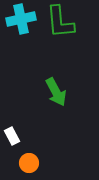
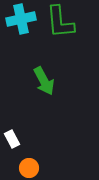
green arrow: moved 12 px left, 11 px up
white rectangle: moved 3 px down
orange circle: moved 5 px down
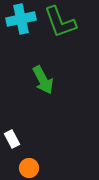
green L-shape: rotated 15 degrees counterclockwise
green arrow: moved 1 px left, 1 px up
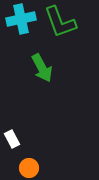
green arrow: moved 1 px left, 12 px up
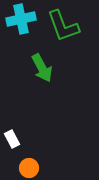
green L-shape: moved 3 px right, 4 px down
